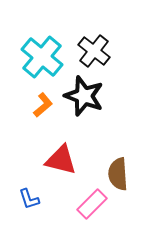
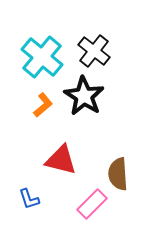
black star: rotated 12 degrees clockwise
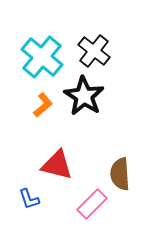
red triangle: moved 4 px left, 5 px down
brown semicircle: moved 2 px right
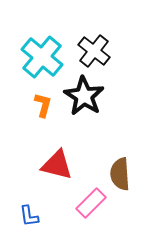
orange L-shape: rotated 35 degrees counterclockwise
blue L-shape: moved 17 px down; rotated 10 degrees clockwise
pink rectangle: moved 1 px left, 1 px up
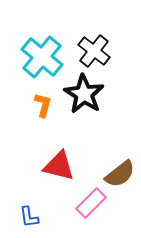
black star: moved 2 px up
red triangle: moved 2 px right, 1 px down
brown semicircle: rotated 124 degrees counterclockwise
blue L-shape: moved 1 px down
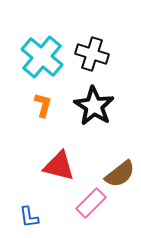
black cross: moved 2 px left, 3 px down; rotated 20 degrees counterclockwise
black star: moved 10 px right, 12 px down
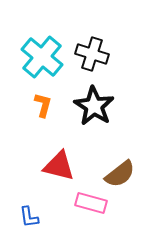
pink rectangle: rotated 60 degrees clockwise
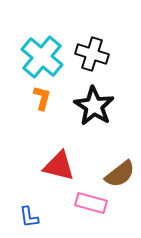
orange L-shape: moved 1 px left, 7 px up
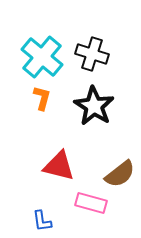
blue L-shape: moved 13 px right, 4 px down
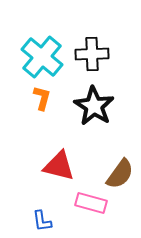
black cross: rotated 20 degrees counterclockwise
brown semicircle: rotated 16 degrees counterclockwise
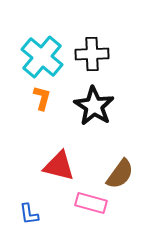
blue L-shape: moved 13 px left, 7 px up
